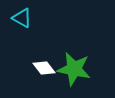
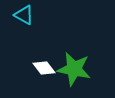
cyan triangle: moved 2 px right, 3 px up
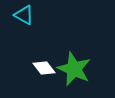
green star: rotated 12 degrees clockwise
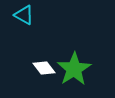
green star: rotated 16 degrees clockwise
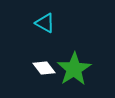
cyan triangle: moved 21 px right, 8 px down
